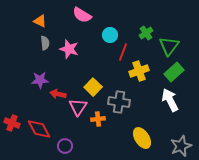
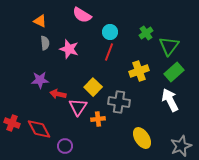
cyan circle: moved 3 px up
red line: moved 14 px left
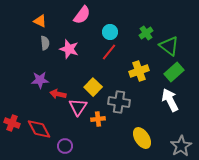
pink semicircle: rotated 84 degrees counterclockwise
green triangle: rotated 30 degrees counterclockwise
red line: rotated 18 degrees clockwise
gray star: rotated 10 degrees counterclockwise
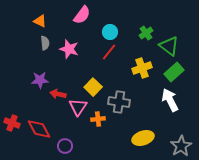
yellow cross: moved 3 px right, 3 px up
yellow ellipse: moved 1 px right; rotated 75 degrees counterclockwise
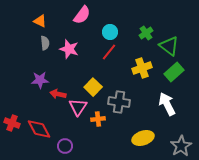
white arrow: moved 3 px left, 4 px down
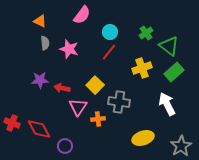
yellow square: moved 2 px right, 2 px up
red arrow: moved 4 px right, 6 px up
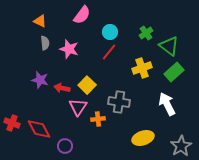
purple star: rotated 18 degrees clockwise
yellow square: moved 8 px left
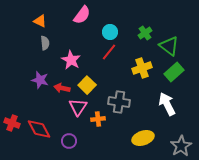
green cross: moved 1 px left
pink star: moved 2 px right, 11 px down; rotated 12 degrees clockwise
purple circle: moved 4 px right, 5 px up
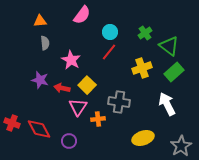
orange triangle: rotated 32 degrees counterclockwise
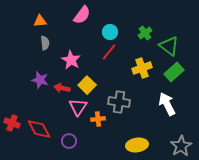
yellow ellipse: moved 6 px left, 7 px down; rotated 10 degrees clockwise
